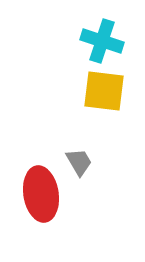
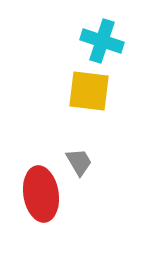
yellow square: moved 15 px left
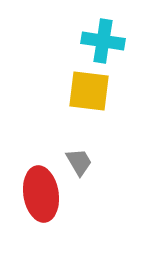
cyan cross: moved 1 px right; rotated 9 degrees counterclockwise
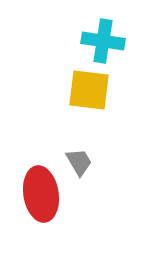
yellow square: moved 1 px up
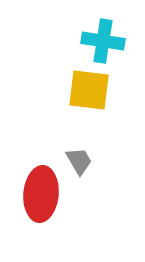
gray trapezoid: moved 1 px up
red ellipse: rotated 14 degrees clockwise
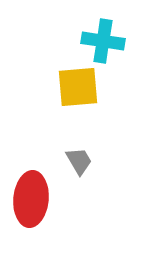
yellow square: moved 11 px left, 3 px up; rotated 12 degrees counterclockwise
red ellipse: moved 10 px left, 5 px down
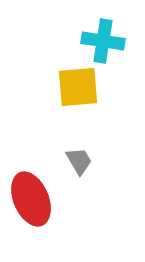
red ellipse: rotated 28 degrees counterclockwise
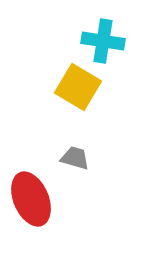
yellow square: rotated 36 degrees clockwise
gray trapezoid: moved 4 px left, 3 px up; rotated 44 degrees counterclockwise
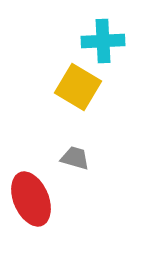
cyan cross: rotated 12 degrees counterclockwise
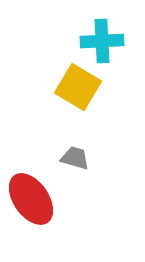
cyan cross: moved 1 px left
red ellipse: rotated 12 degrees counterclockwise
